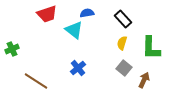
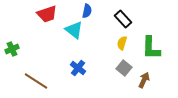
blue semicircle: moved 2 px up; rotated 112 degrees clockwise
blue cross: rotated 14 degrees counterclockwise
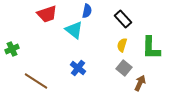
yellow semicircle: moved 2 px down
brown arrow: moved 4 px left, 3 px down
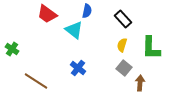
red trapezoid: rotated 55 degrees clockwise
green cross: rotated 32 degrees counterclockwise
brown arrow: rotated 21 degrees counterclockwise
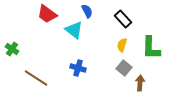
blue semicircle: rotated 40 degrees counterclockwise
blue cross: rotated 21 degrees counterclockwise
brown line: moved 3 px up
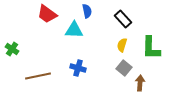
blue semicircle: rotated 16 degrees clockwise
cyan triangle: rotated 36 degrees counterclockwise
brown line: moved 2 px right, 2 px up; rotated 45 degrees counterclockwise
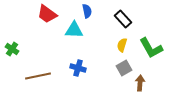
green L-shape: rotated 30 degrees counterclockwise
gray square: rotated 21 degrees clockwise
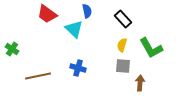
cyan triangle: moved 1 px up; rotated 42 degrees clockwise
gray square: moved 1 px left, 2 px up; rotated 35 degrees clockwise
